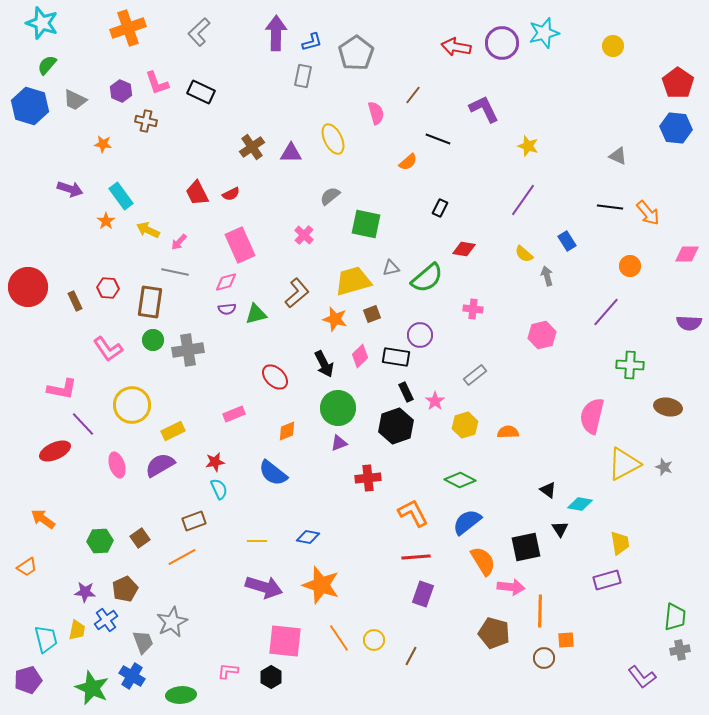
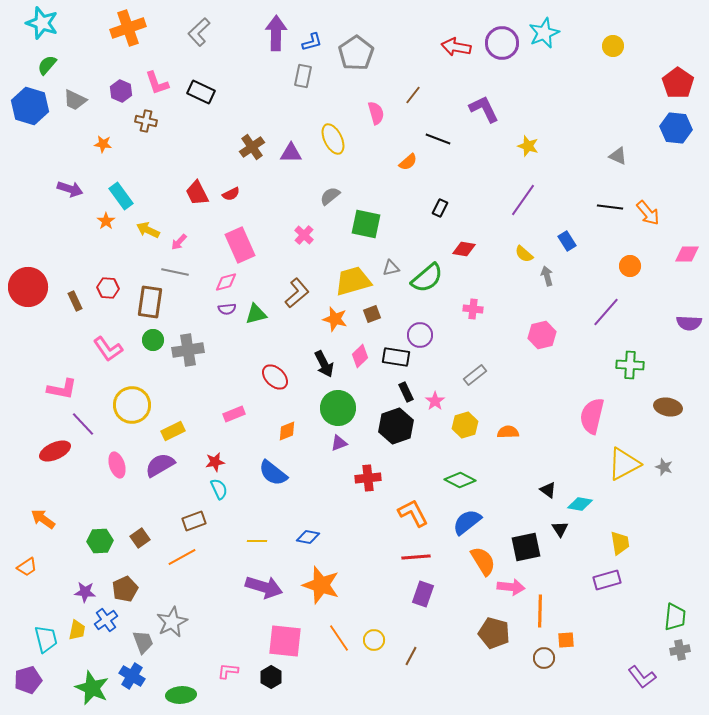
cyan star at (544, 33): rotated 8 degrees counterclockwise
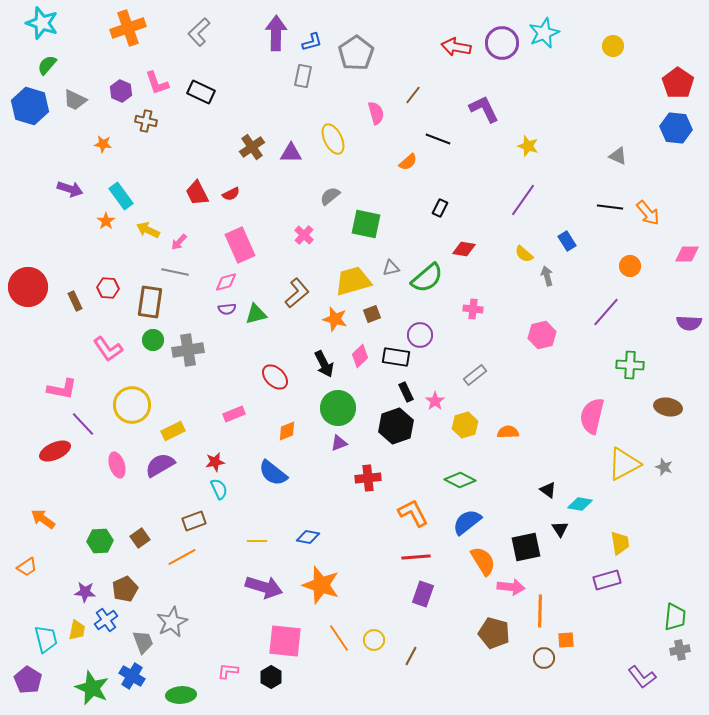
purple pentagon at (28, 680): rotated 24 degrees counterclockwise
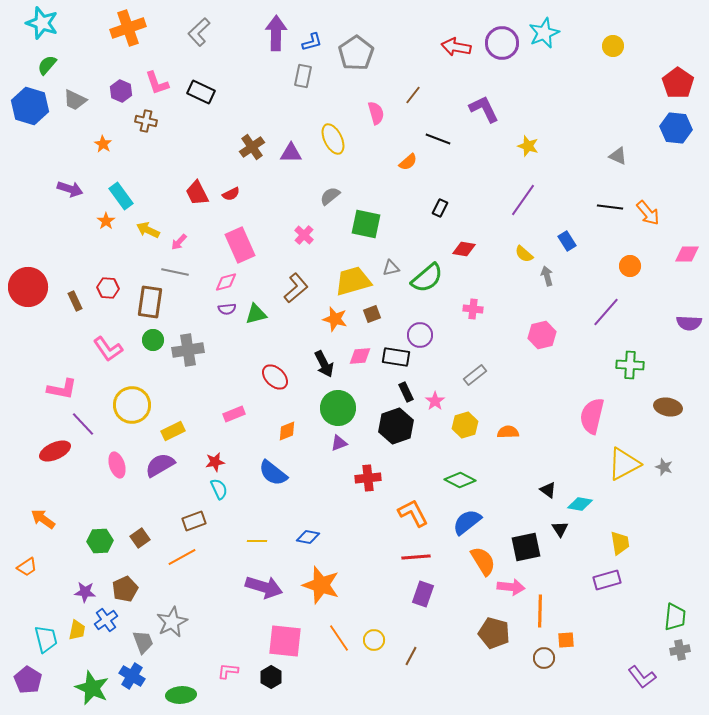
orange star at (103, 144): rotated 24 degrees clockwise
brown L-shape at (297, 293): moved 1 px left, 5 px up
pink diamond at (360, 356): rotated 40 degrees clockwise
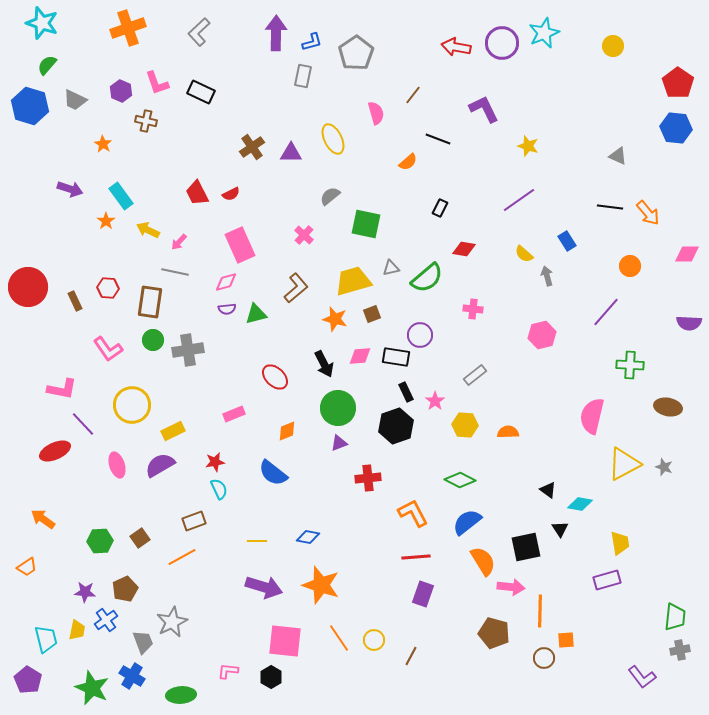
purple line at (523, 200): moved 4 px left; rotated 20 degrees clockwise
yellow hexagon at (465, 425): rotated 20 degrees clockwise
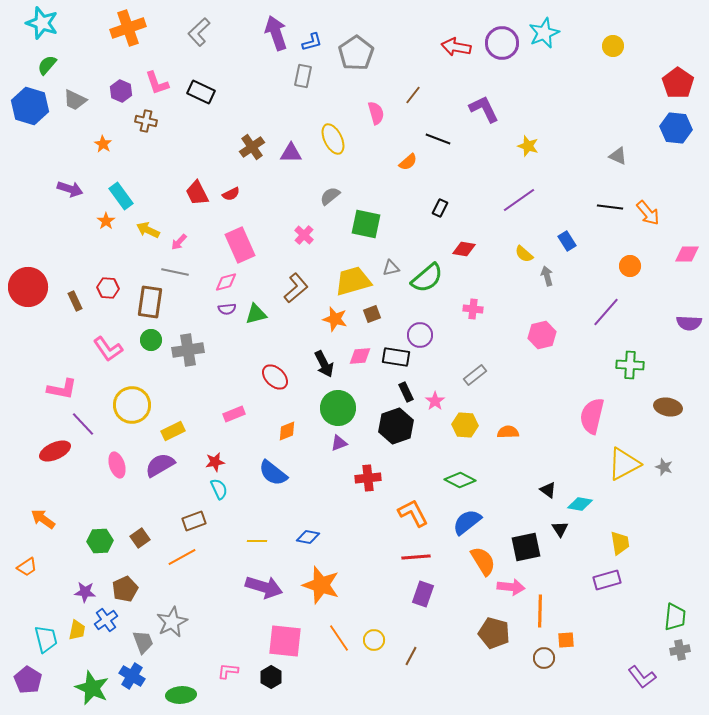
purple arrow at (276, 33): rotated 20 degrees counterclockwise
green circle at (153, 340): moved 2 px left
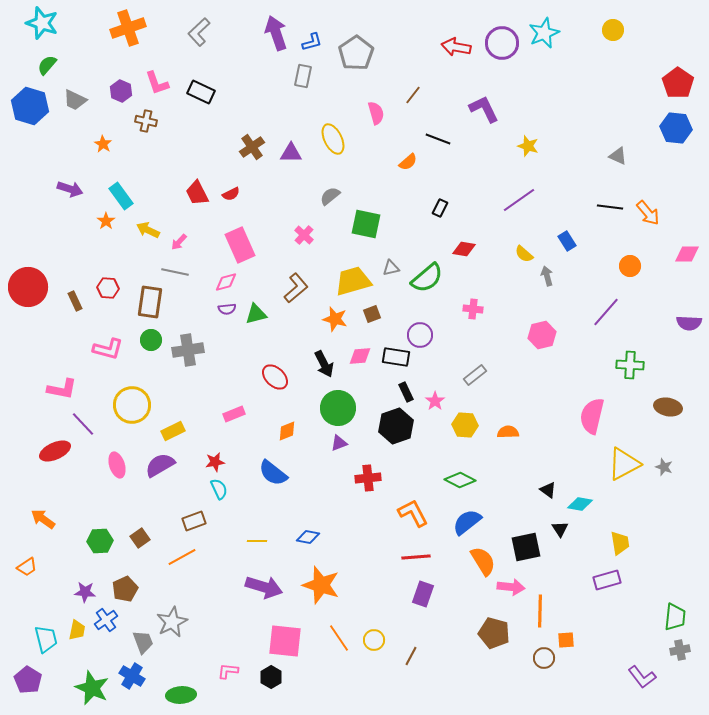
yellow circle at (613, 46): moved 16 px up
pink L-shape at (108, 349): rotated 40 degrees counterclockwise
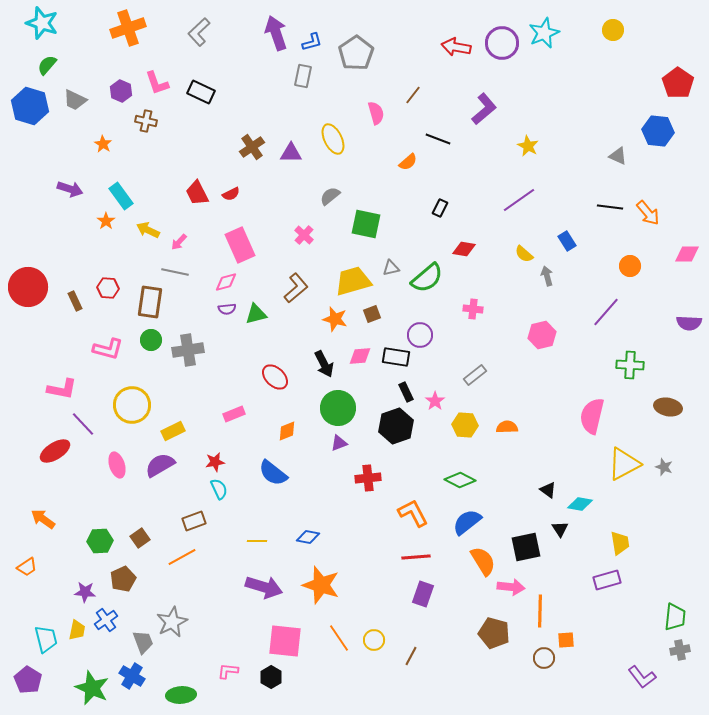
purple L-shape at (484, 109): rotated 76 degrees clockwise
blue hexagon at (676, 128): moved 18 px left, 3 px down
yellow star at (528, 146): rotated 10 degrees clockwise
orange semicircle at (508, 432): moved 1 px left, 5 px up
red ellipse at (55, 451): rotated 8 degrees counterclockwise
brown pentagon at (125, 589): moved 2 px left, 10 px up
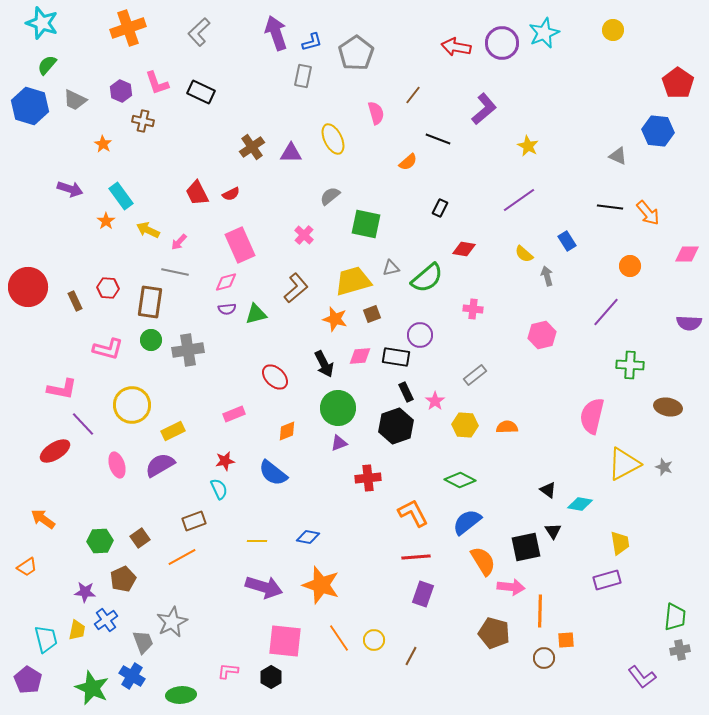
brown cross at (146, 121): moved 3 px left
red star at (215, 462): moved 10 px right, 1 px up
black triangle at (560, 529): moved 7 px left, 2 px down
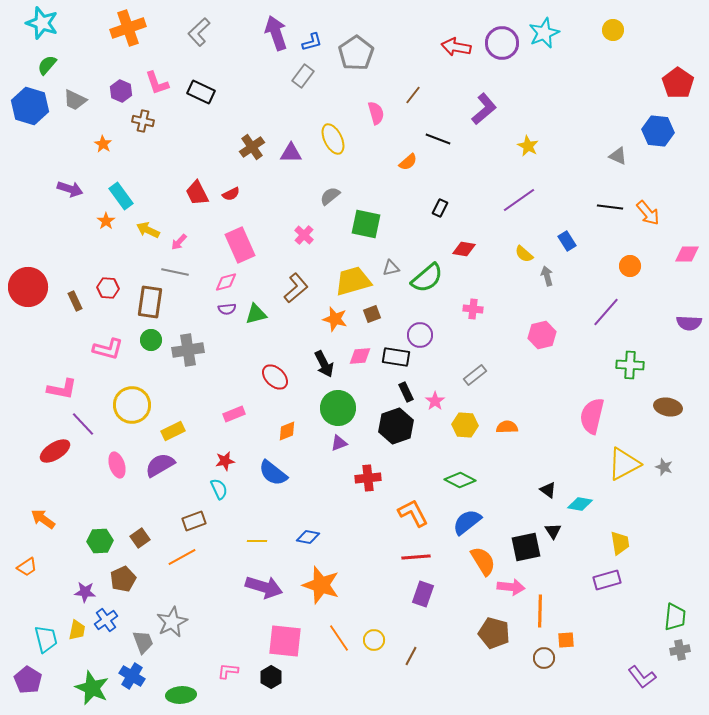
gray rectangle at (303, 76): rotated 25 degrees clockwise
